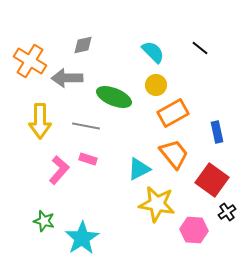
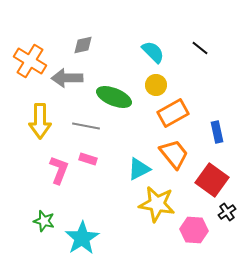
pink L-shape: rotated 20 degrees counterclockwise
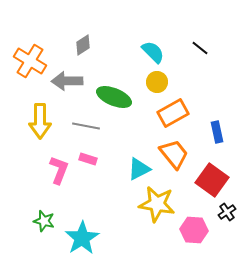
gray diamond: rotated 20 degrees counterclockwise
gray arrow: moved 3 px down
yellow circle: moved 1 px right, 3 px up
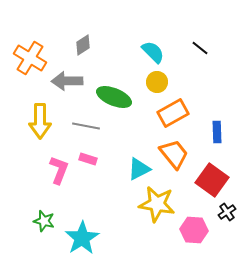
orange cross: moved 3 px up
blue rectangle: rotated 10 degrees clockwise
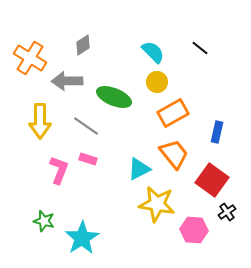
gray line: rotated 24 degrees clockwise
blue rectangle: rotated 15 degrees clockwise
